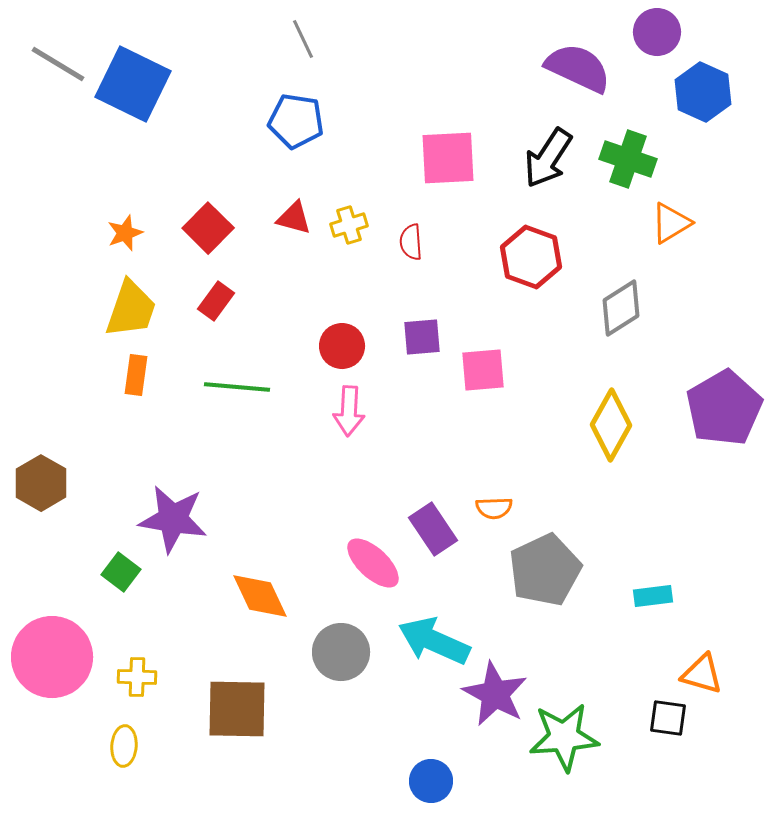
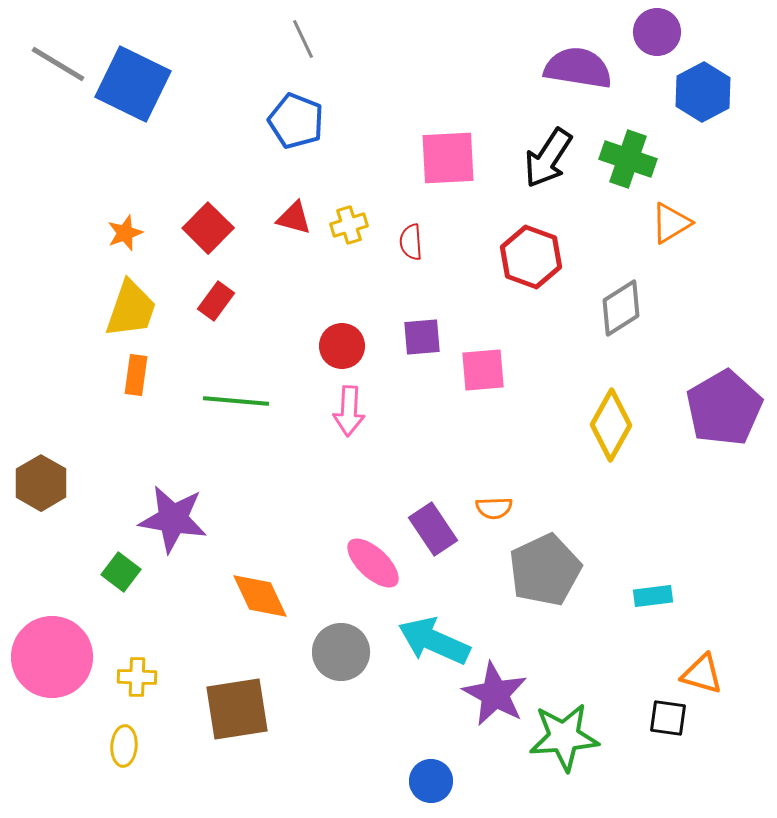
purple semicircle at (578, 68): rotated 16 degrees counterclockwise
blue hexagon at (703, 92): rotated 8 degrees clockwise
blue pentagon at (296, 121): rotated 12 degrees clockwise
green line at (237, 387): moved 1 px left, 14 px down
brown square at (237, 709): rotated 10 degrees counterclockwise
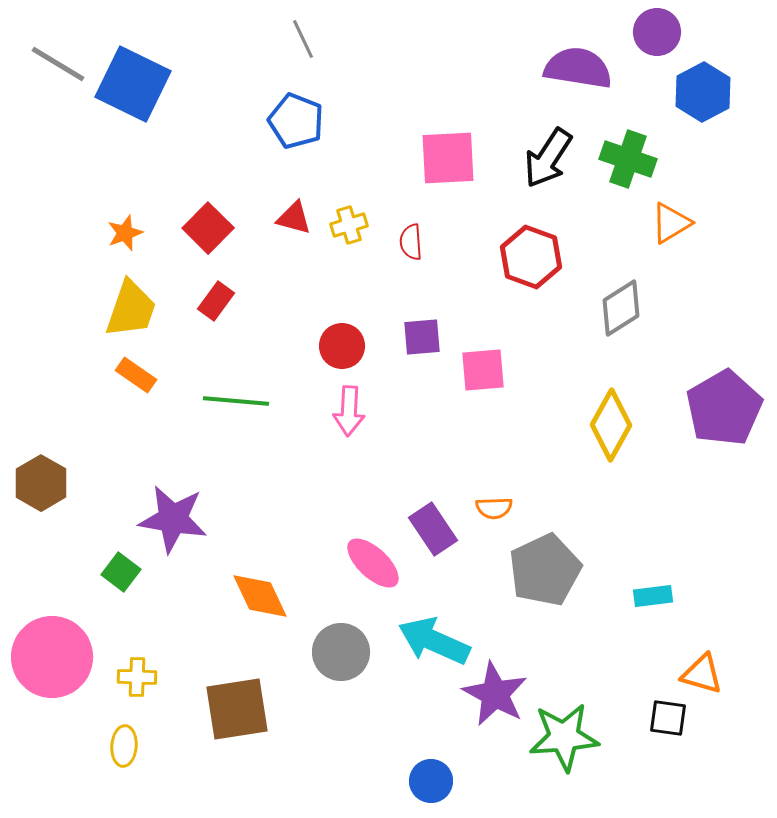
orange rectangle at (136, 375): rotated 63 degrees counterclockwise
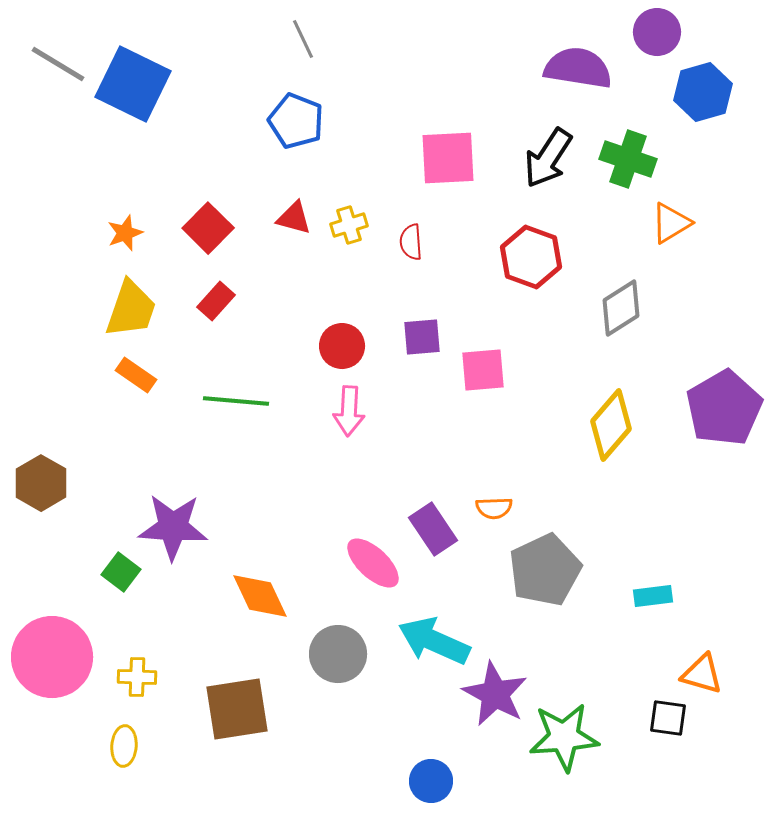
blue hexagon at (703, 92): rotated 12 degrees clockwise
red rectangle at (216, 301): rotated 6 degrees clockwise
yellow diamond at (611, 425): rotated 12 degrees clockwise
purple star at (173, 519): moved 8 px down; rotated 6 degrees counterclockwise
gray circle at (341, 652): moved 3 px left, 2 px down
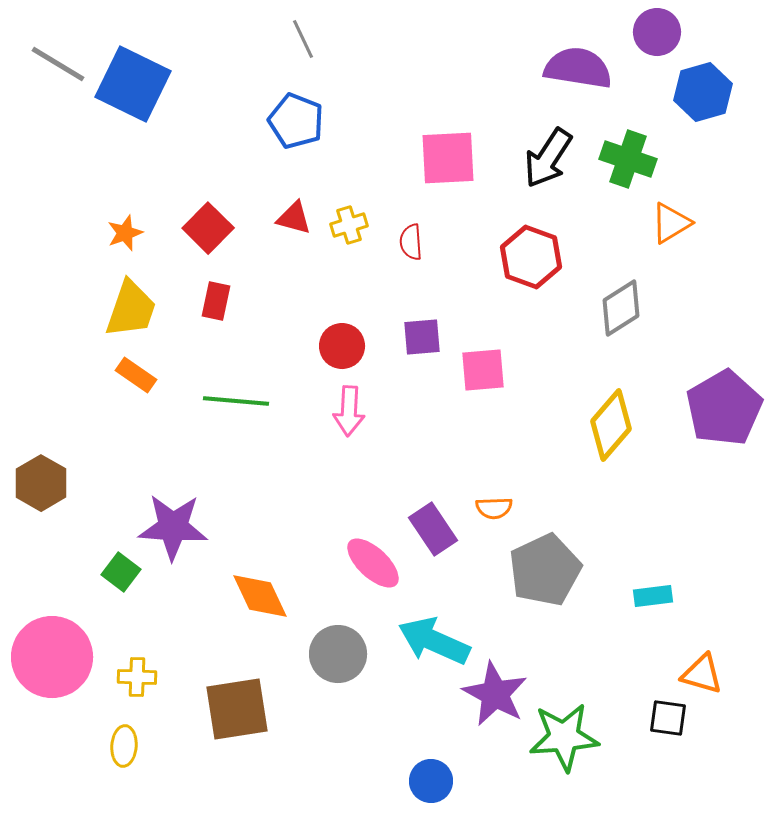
red rectangle at (216, 301): rotated 30 degrees counterclockwise
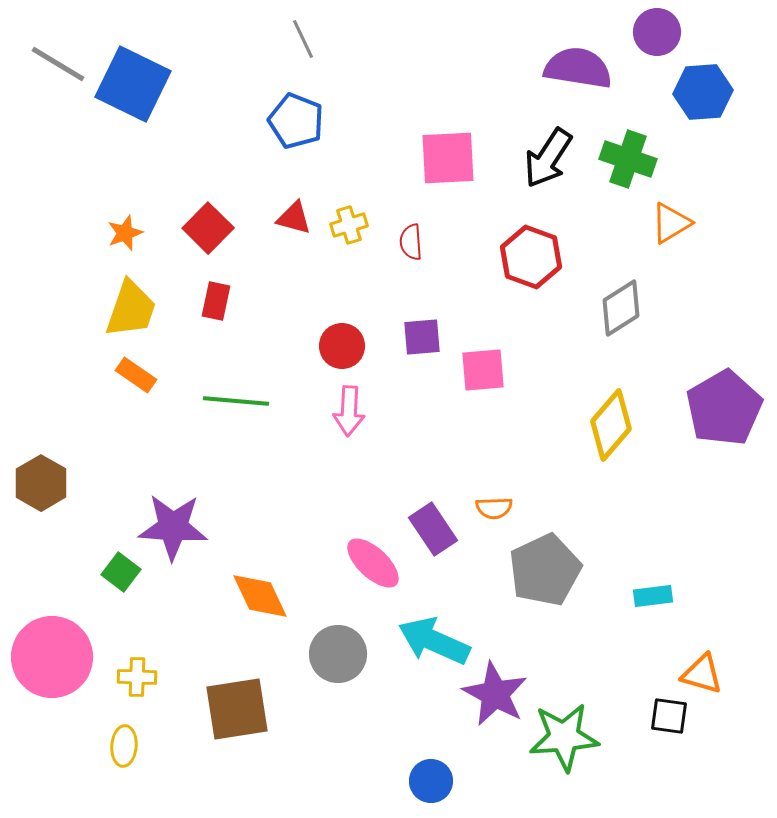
blue hexagon at (703, 92): rotated 12 degrees clockwise
black square at (668, 718): moved 1 px right, 2 px up
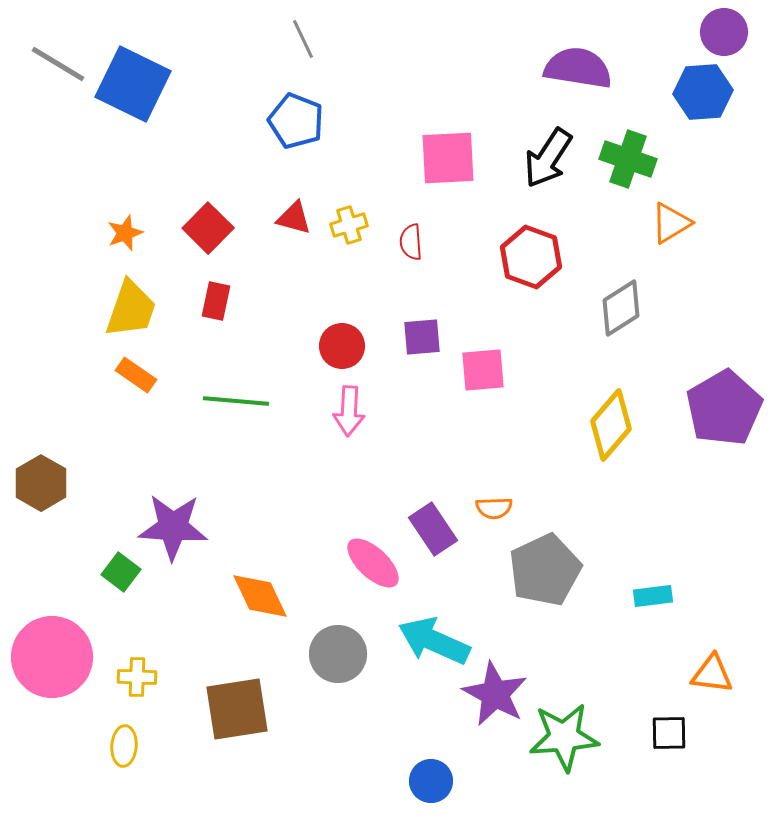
purple circle at (657, 32): moved 67 px right
orange triangle at (702, 674): moved 10 px right; rotated 9 degrees counterclockwise
black square at (669, 716): moved 17 px down; rotated 9 degrees counterclockwise
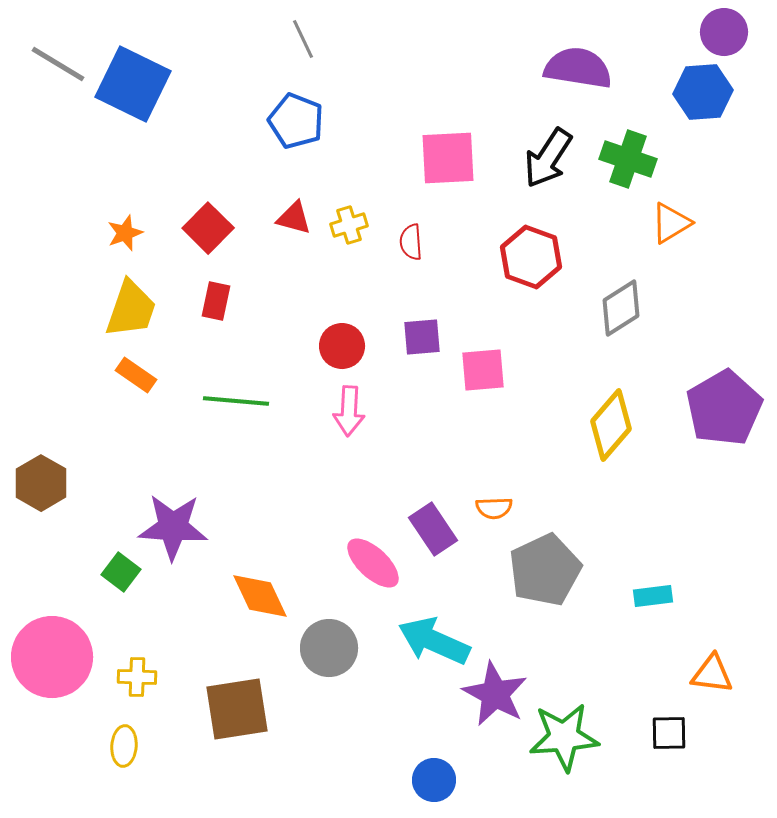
gray circle at (338, 654): moved 9 px left, 6 px up
blue circle at (431, 781): moved 3 px right, 1 px up
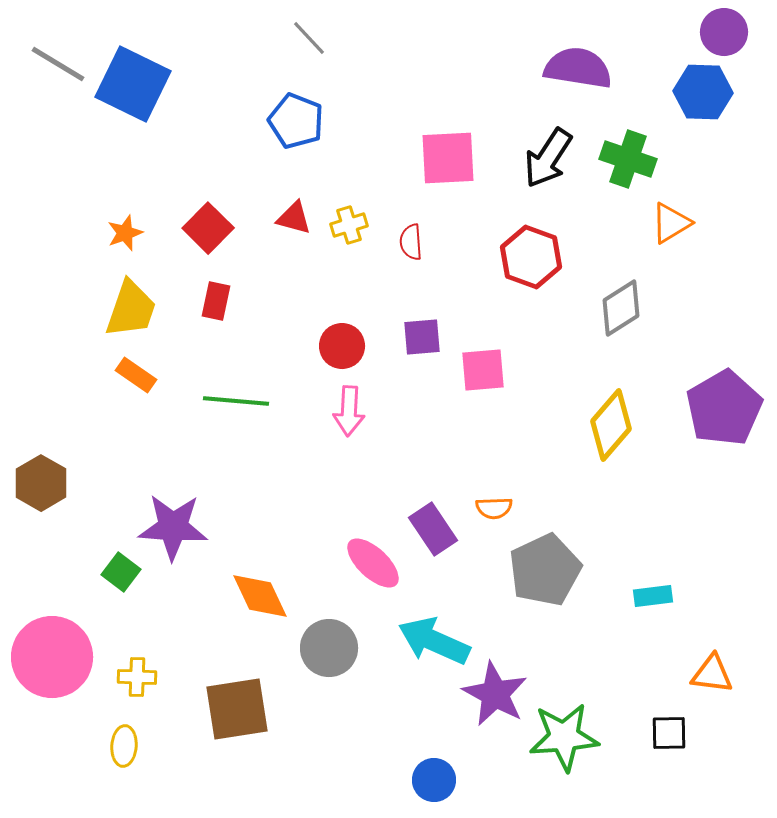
gray line at (303, 39): moved 6 px right, 1 px up; rotated 18 degrees counterclockwise
blue hexagon at (703, 92): rotated 6 degrees clockwise
